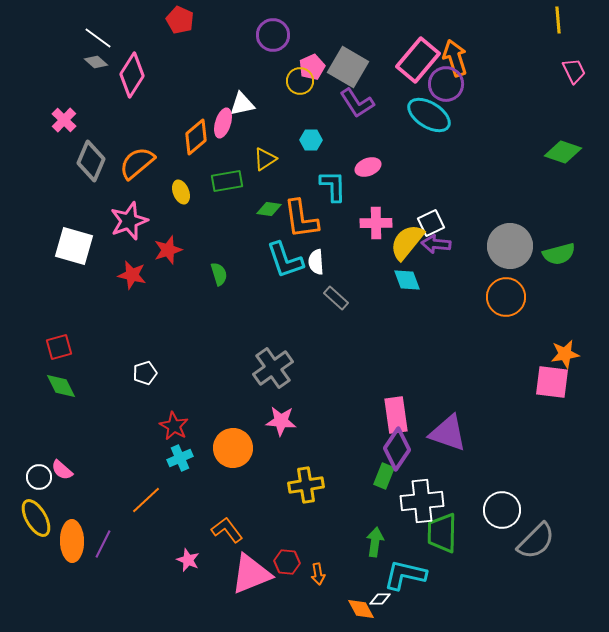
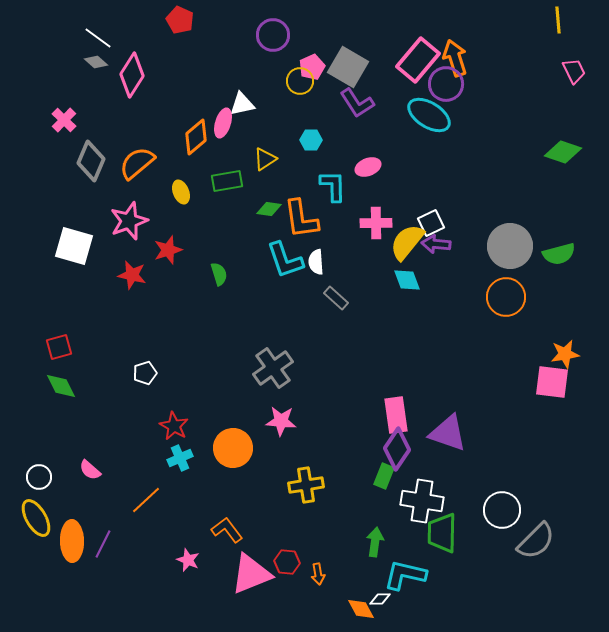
pink semicircle at (62, 470): moved 28 px right
white cross at (422, 501): rotated 15 degrees clockwise
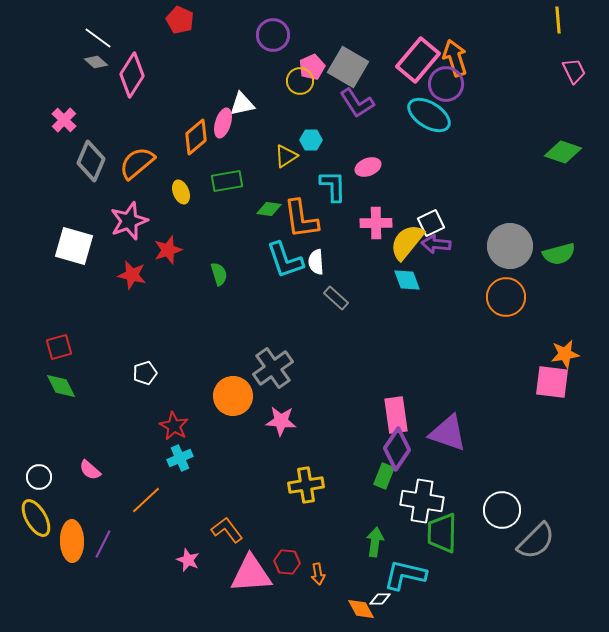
yellow triangle at (265, 159): moved 21 px right, 3 px up
orange circle at (233, 448): moved 52 px up
pink triangle at (251, 574): rotated 18 degrees clockwise
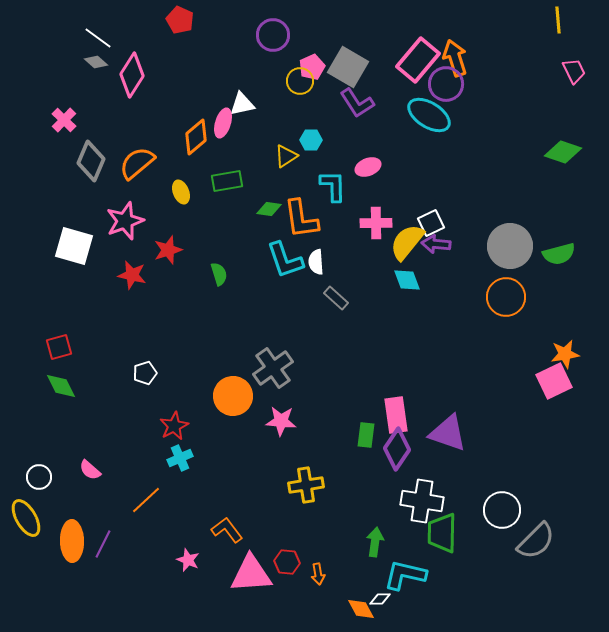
pink star at (129, 221): moved 4 px left
pink square at (552, 382): moved 2 px right, 1 px up; rotated 33 degrees counterclockwise
red star at (174, 426): rotated 16 degrees clockwise
green rectangle at (384, 476): moved 18 px left, 41 px up; rotated 15 degrees counterclockwise
yellow ellipse at (36, 518): moved 10 px left
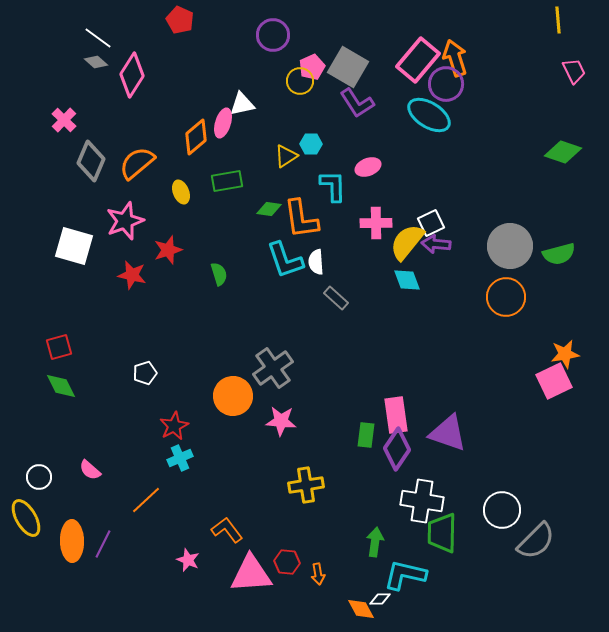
cyan hexagon at (311, 140): moved 4 px down
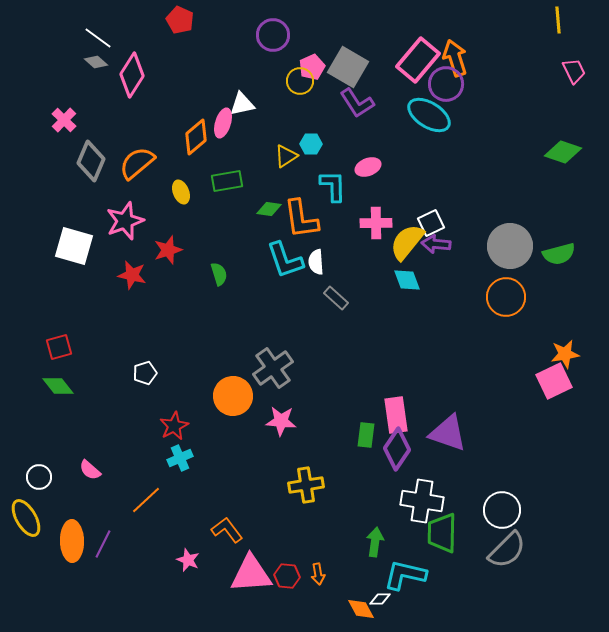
green diamond at (61, 386): moved 3 px left; rotated 12 degrees counterclockwise
gray semicircle at (536, 541): moved 29 px left, 9 px down
red hexagon at (287, 562): moved 14 px down
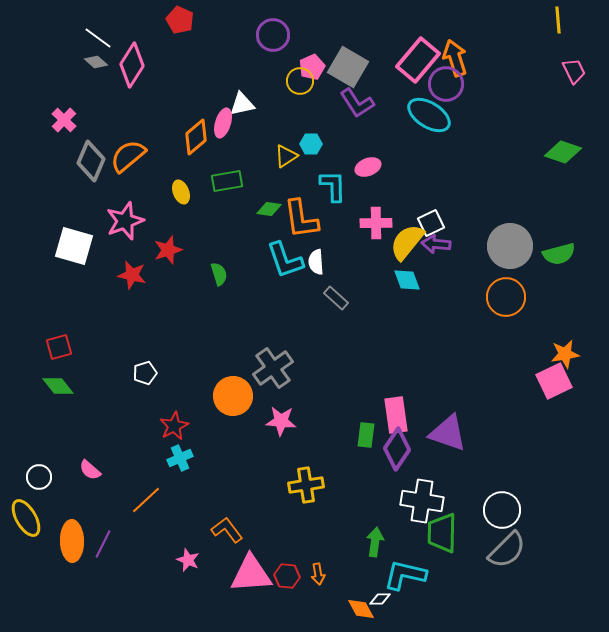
pink diamond at (132, 75): moved 10 px up
orange semicircle at (137, 163): moved 9 px left, 7 px up
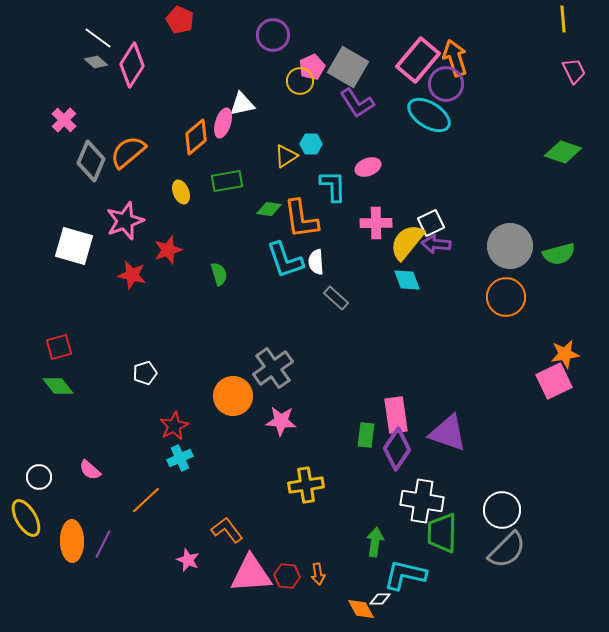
yellow line at (558, 20): moved 5 px right, 1 px up
orange semicircle at (128, 156): moved 4 px up
